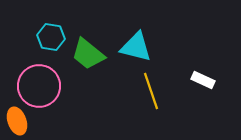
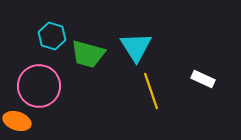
cyan hexagon: moved 1 px right, 1 px up; rotated 8 degrees clockwise
cyan triangle: rotated 44 degrees clockwise
green trapezoid: rotated 24 degrees counterclockwise
white rectangle: moved 1 px up
orange ellipse: rotated 52 degrees counterclockwise
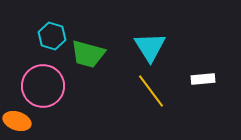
cyan triangle: moved 14 px right
white rectangle: rotated 30 degrees counterclockwise
pink circle: moved 4 px right
yellow line: rotated 18 degrees counterclockwise
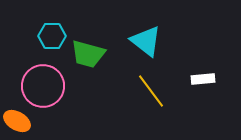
cyan hexagon: rotated 16 degrees counterclockwise
cyan triangle: moved 4 px left, 6 px up; rotated 20 degrees counterclockwise
orange ellipse: rotated 12 degrees clockwise
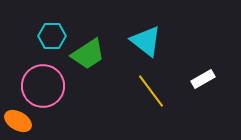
green trapezoid: rotated 48 degrees counterclockwise
white rectangle: rotated 25 degrees counterclockwise
orange ellipse: moved 1 px right
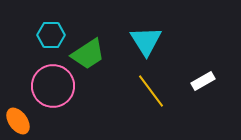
cyan hexagon: moved 1 px left, 1 px up
cyan triangle: rotated 20 degrees clockwise
white rectangle: moved 2 px down
pink circle: moved 10 px right
orange ellipse: rotated 24 degrees clockwise
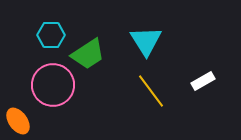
pink circle: moved 1 px up
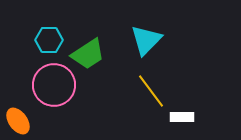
cyan hexagon: moved 2 px left, 5 px down
cyan triangle: moved 1 px up; rotated 16 degrees clockwise
white rectangle: moved 21 px left, 36 px down; rotated 30 degrees clockwise
pink circle: moved 1 px right
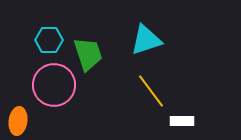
cyan triangle: rotated 28 degrees clockwise
green trapezoid: rotated 75 degrees counterclockwise
white rectangle: moved 4 px down
orange ellipse: rotated 44 degrees clockwise
